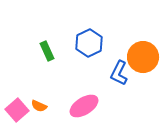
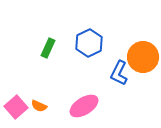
green rectangle: moved 1 px right, 3 px up; rotated 48 degrees clockwise
pink square: moved 1 px left, 3 px up
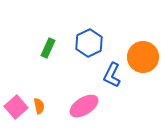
blue L-shape: moved 7 px left, 2 px down
orange semicircle: rotated 126 degrees counterclockwise
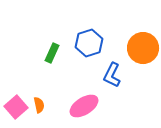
blue hexagon: rotated 8 degrees clockwise
green rectangle: moved 4 px right, 5 px down
orange circle: moved 9 px up
orange semicircle: moved 1 px up
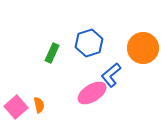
blue L-shape: moved 1 px left; rotated 25 degrees clockwise
pink ellipse: moved 8 px right, 13 px up
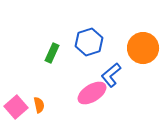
blue hexagon: moved 1 px up
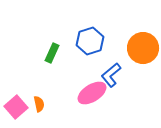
blue hexagon: moved 1 px right, 1 px up
orange semicircle: moved 1 px up
